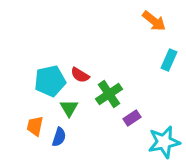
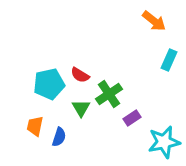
cyan pentagon: moved 1 px left, 3 px down
green triangle: moved 12 px right
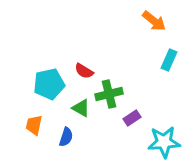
red semicircle: moved 4 px right, 4 px up
green cross: rotated 20 degrees clockwise
green triangle: rotated 30 degrees counterclockwise
orange trapezoid: moved 1 px left, 1 px up
blue semicircle: moved 7 px right
cyan star: rotated 8 degrees clockwise
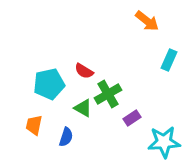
orange arrow: moved 7 px left
green cross: moved 1 px left; rotated 16 degrees counterclockwise
green triangle: moved 2 px right
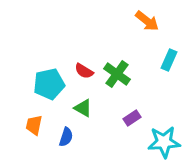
green cross: moved 9 px right, 20 px up; rotated 24 degrees counterclockwise
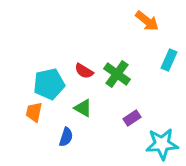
orange trapezoid: moved 13 px up
cyan star: moved 2 px left, 2 px down
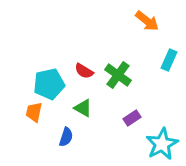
green cross: moved 1 px right, 1 px down
cyan star: rotated 24 degrees counterclockwise
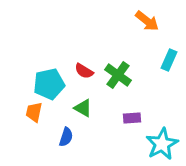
purple rectangle: rotated 30 degrees clockwise
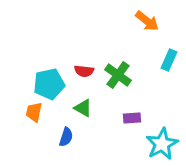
red semicircle: rotated 24 degrees counterclockwise
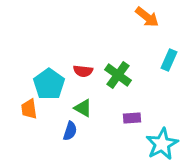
orange arrow: moved 4 px up
red semicircle: moved 1 px left
cyan pentagon: rotated 24 degrees counterclockwise
orange trapezoid: moved 5 px left, 3 px up; rotated 20 degrees counterclockwise
blue semicircle: moved 4 px right, 6 px up
